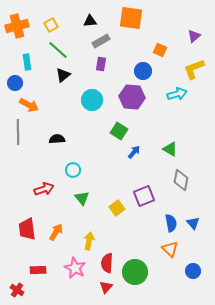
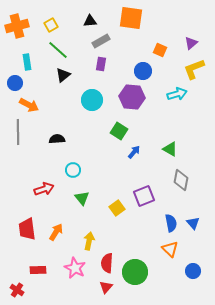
purple triangle at (194, 36): moved 3 px left, 7 px down
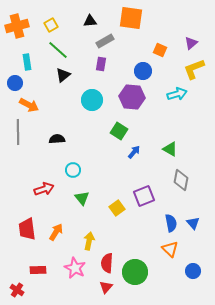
gray rectangle at (101, 41): moved 4 px right
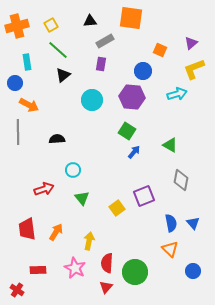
green square at (119, 131): moved 8 px right
green triangle at (170, 149): moved 4 px up
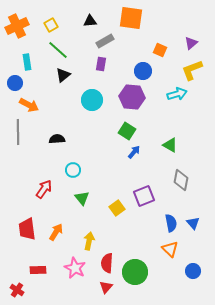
orange cross at (17, 26): rotated 10 degrees counterclockwise
yellow L-shape at (194, 69): moved 2 px left, 1 px down
red arrow at (44, 189): rotated 36 degrees counterclockwise
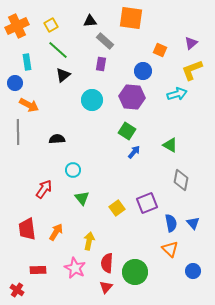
gray rectangle at (105, 41): rotated 72 degrees clockwise
purple square at (144, 196): moved 3 px right, 7 px down
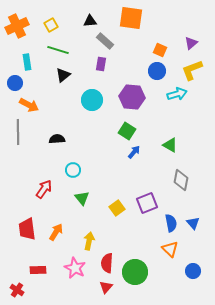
green line at (58, 50): rotated 25 degrees counterclockwise
blue circle at (143, 71): moved 14 px right
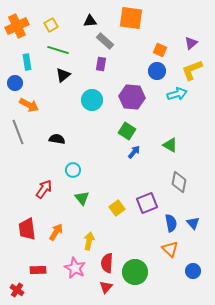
gray line at (18, 132): rotated 20 degrees counterclockwise
black semicircle at (57, 139): rotated 14 degrees clockwise
gray diamond at (181, 180): moved 2 px left, 2 px down
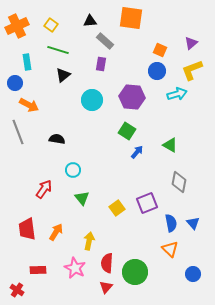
yellow square at (51, 25): rotated 24 degrees counterclockwise
blue arrow at (134, 152): moved 3 px right
blue circle at (193, 271): moved 3 px down
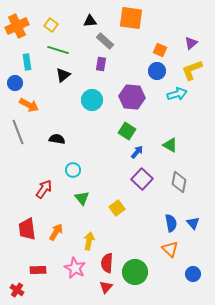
purple square at (147, 203): moved 5 px left, 24 px up; rotated 25 degrees counterclockwise
